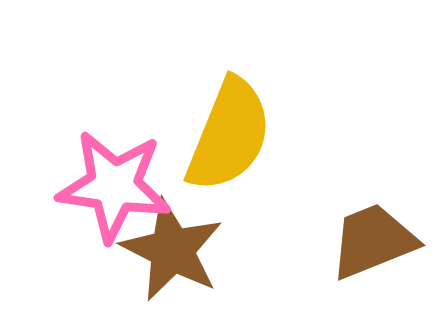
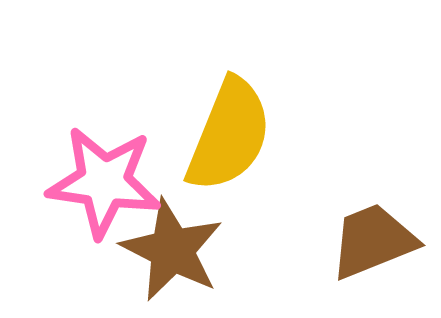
pink star: moved 10 px left, 4 px up
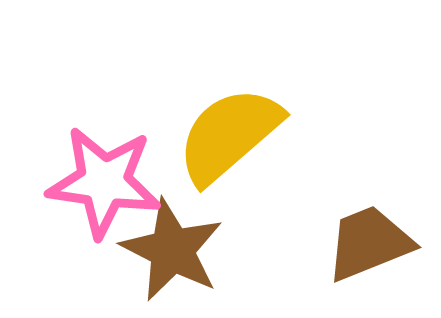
yellow semicircle: rotated 153 degrees counterclockwise
brown trapezoid: moved 4 px left, 2 px down
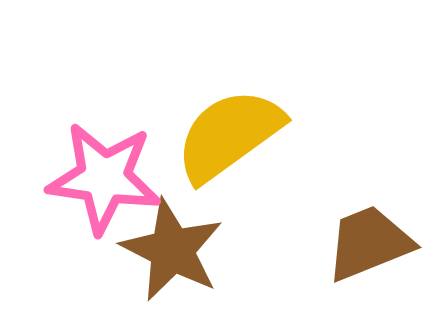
yellow semicircle: rotated 5 degrees clockwise
pink star: moved 4 px up
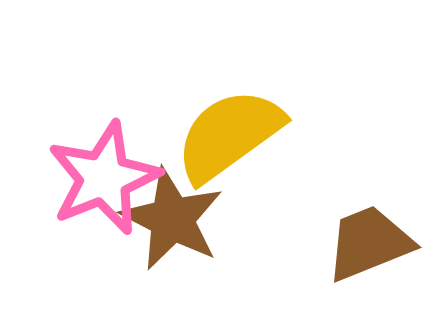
pink star: rotated 30 degrees counterclockwise
brown star: moved 31 px up
